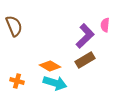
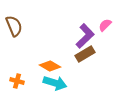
pink semicircle: rotated 40 degrees clockwise
brown rectangle: moved 6 px up
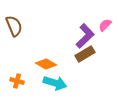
orange diamond: moved 4 px left, 2 px up
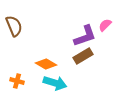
purple L-shape: rotated 25 degrees clockwise
brown rectangle: moved 2 px left, 2 px down
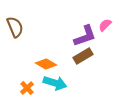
brown semicircle: moved 1 px right, 1 px down
orange cross: moved 10 px right, 7 px down; rotated 32 degrees clockwise
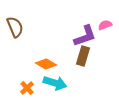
pink semicircle: rotated 24 degrees clockwise
brown rectangle: rotated 42 degrees counterclockwise
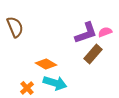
pink semicircle: moved 7 px down
purple L-shape: moved 1 px right, 3 px up
brown rectangle: moved 10 px right, 2 px up; rotated 24 degrees clockwise
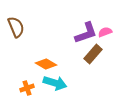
brown semicircle: moved 1 px right
orange cross: rotated 24 degrees clockwise
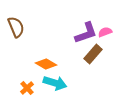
orange cross: rotated 24 degrees counterclockwise
